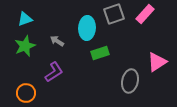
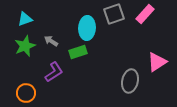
gray arrow: moved 6 px left
green rectangle: moved 22 px left, 1 px up
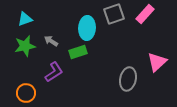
green star: rotated 10 degrees clockwise
pink triangle: rotated 10 degrees counterclockwise
gray ellipse: moved 2 px left, 2 px up
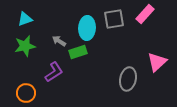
gray square: moved 5 px down; rotated 10 degrees clockwise
gray arrow: moved 8 px right
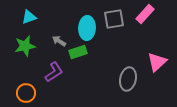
cyan triangle: moved 4 px right, 2 px up
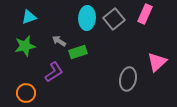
pink rectangle: rotated 18 degrees counterclockwise
gray square: rotated 30 degrees counterclockwise
cyan ellipse: moved 10 px up
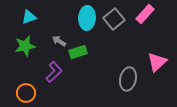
pink rectangle: rotated 18 degrees clockwise
purple L-shape: rotated 10 degrees counterclockwise
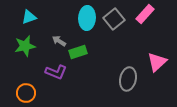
purple L-shape: moved 2 px right; rotated 65 degrees clockwise
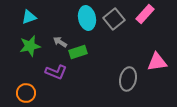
cyan ellipse: rotated 15 degrees counterclockwise
gray arrow: moved 1 px right, 1 px down
green star: moved 5 px right
pink triangle: rotated 35 degrees clockwise
